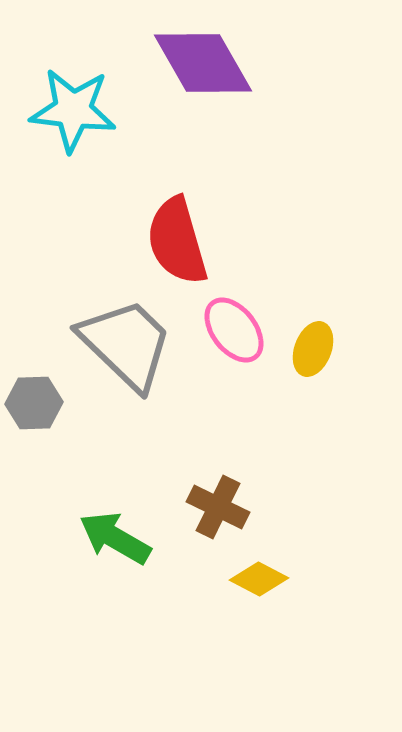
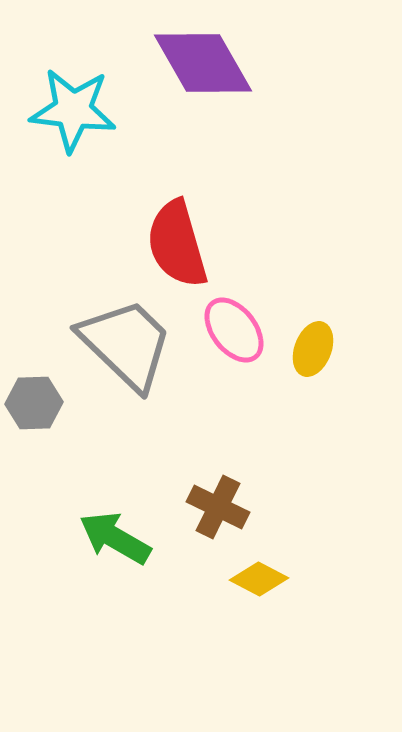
red semicircle: moved 3 px down
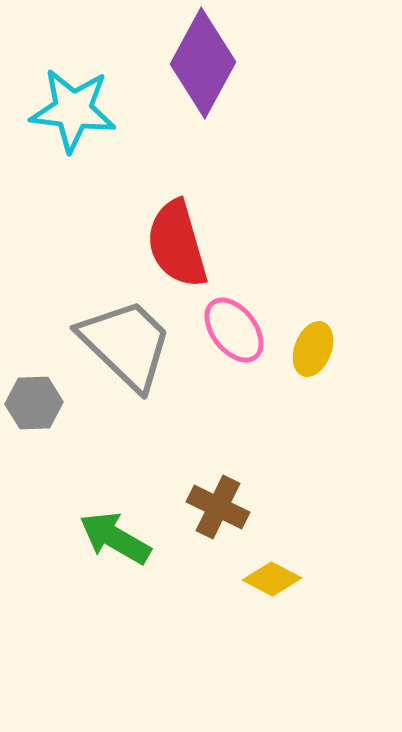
purple diamond: rotated 58 degrees clockwise
yellow diamond: moved 13 px right
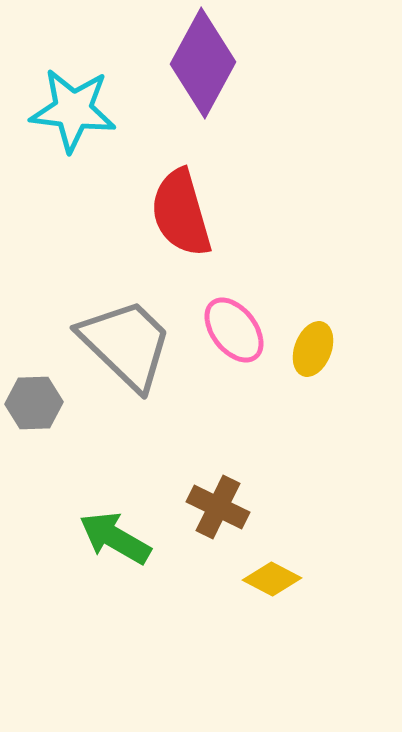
red semicircle: moved 4 px right, 31 px up
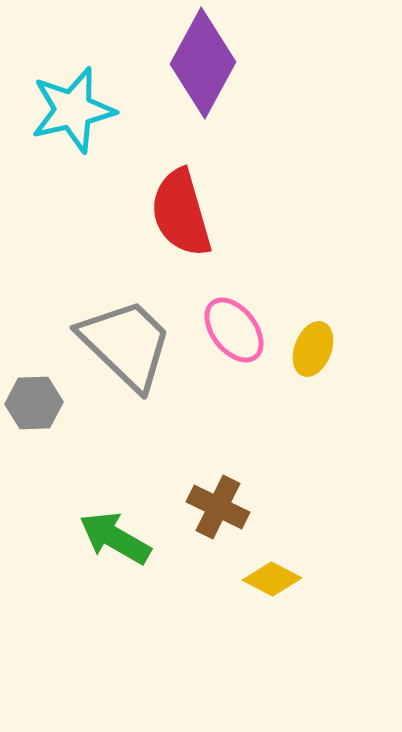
cyan star: rotated 20 degrees counterclockwise
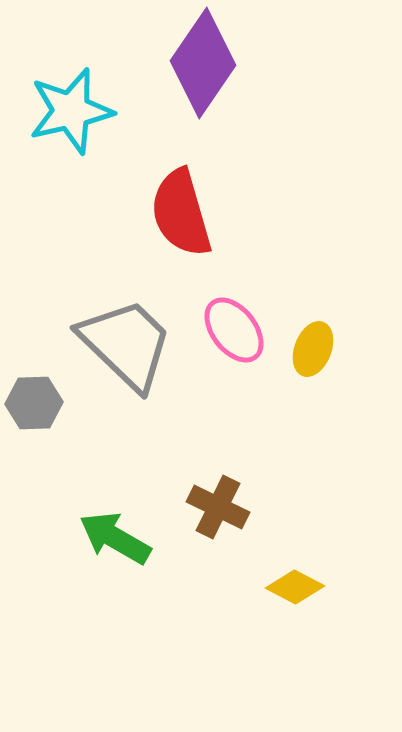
purple diamond: rotated 6 degrees clockwise
cyan star: moved 2 px left, 1 px down
yellow diamond: moved 23 px right, 8 px down
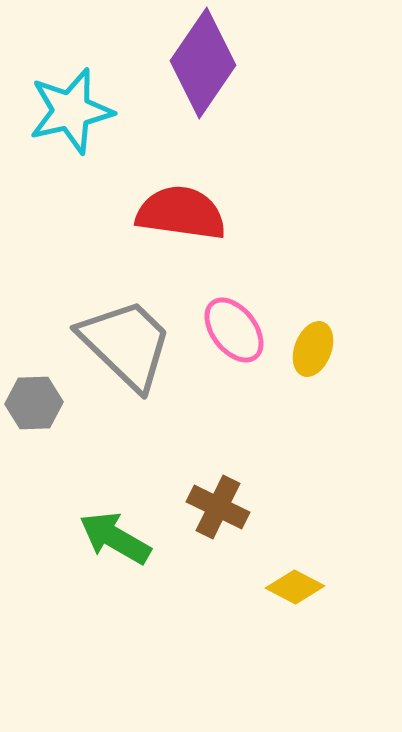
red semicircle: rotated 114 degrees clockwise
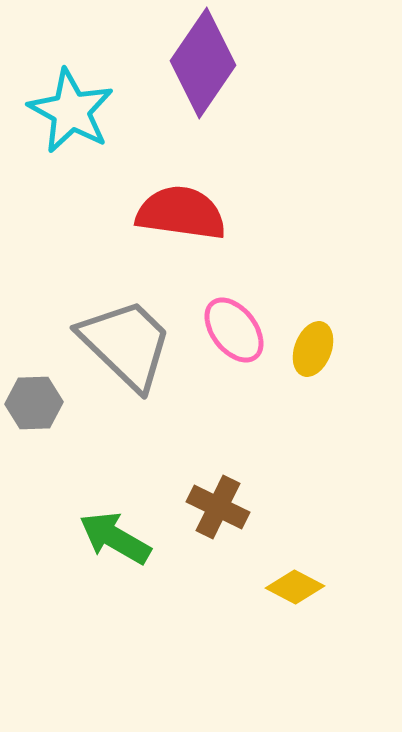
cyan star: rotated 30 degrees counterclockwise
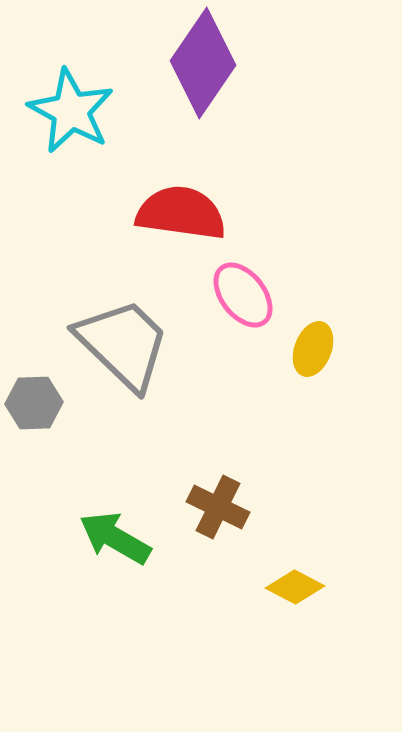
pink ellipse: moved 9 px right, 35 px up
gray trapezoid: moved 3 px left
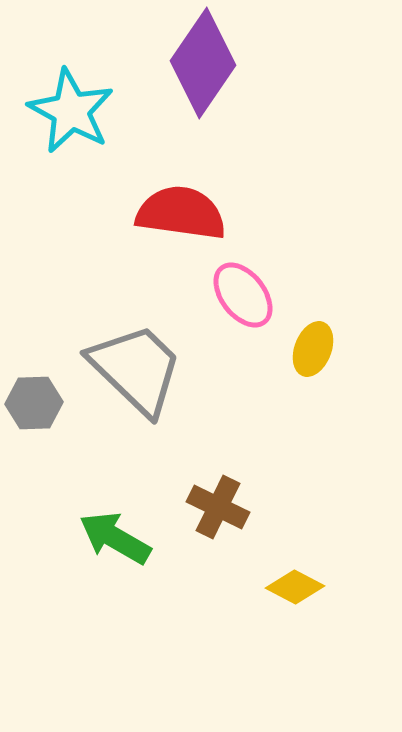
gray trapezoid: moved 13 px right, 25 px down
